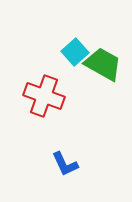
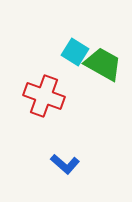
cyan square: rotated 16 degrees counterclockwise
blue L-shape: rotated 24 degrees counterclockwise
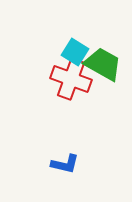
red cross: moved 27 px right, 17 px up
blue L-shape: rotated 28 degrees counterclockwise
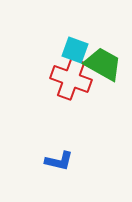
cyan square: moved 2 px up; rotated 12 degrees counterclockwise
blue L-shape: moved 6 px left, 3 px up
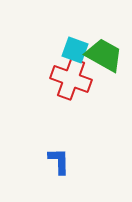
green trapezoid: moved 1 px right, 9 px up
blue L-shape: rotated 104 degrees counterclockwise
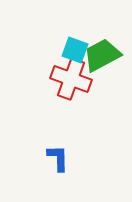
green trapezoid: moved 2 px left; rotated 57 degrees counterclockwise
blue L-shape: moved 1 px left, 3 px up
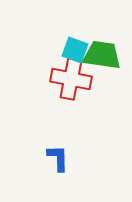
green trapezoid: rotated 36 degrees clockwise
red cross: rotated 9 degrees counterclockwise
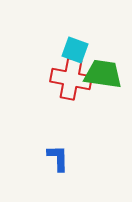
green trapezoid: moved 1 px right, 19 px down
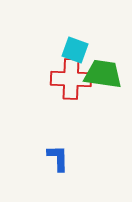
red cross: rotated 9 degrees counterclockwise
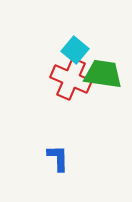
cyan square: rotated 20 degrees clockwise
red cross: rotated 21 degrees clockwise
